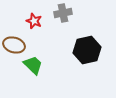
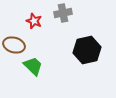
green trapezoid: moved 1 px down
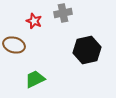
green trapezoid: moved 2 px right, 13 px down; rotated 70 degrees counterclockwise
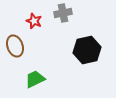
brown ellipse: moved 1 px right, 1 px down; rotated 55 degrees clockwise
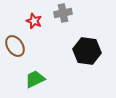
brown ellipse: rotated 15 degrees counterclockwise
black hexagon: moved 1 px down; rotated 20 degrees clockwise
